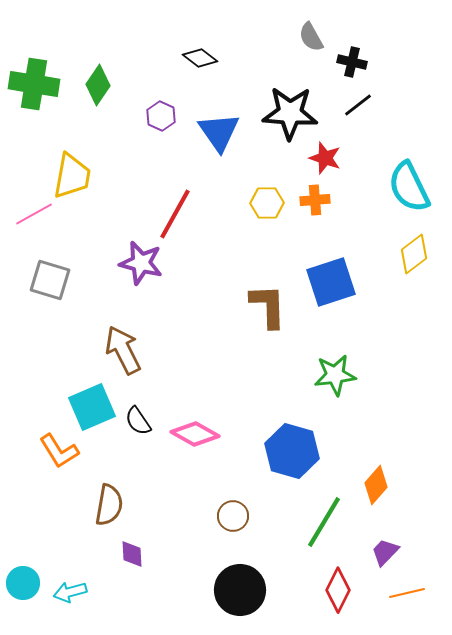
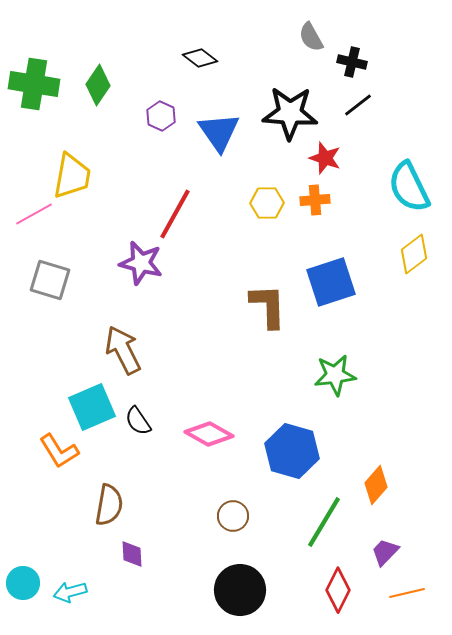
pink diamond: moved 14 px right
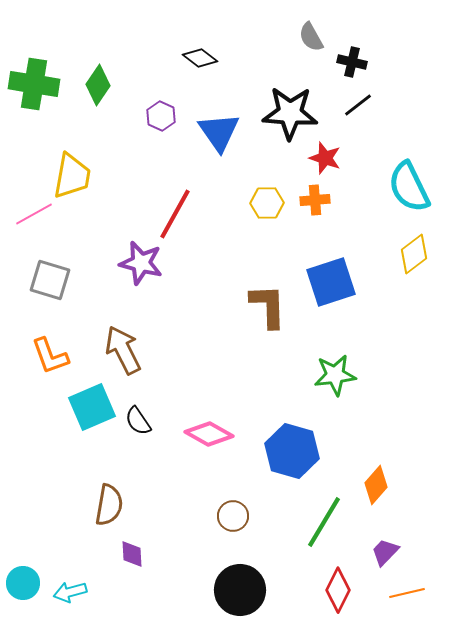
orange L-shape: moved 9 px left, 95 px up; rotated 12 degrees clockwise
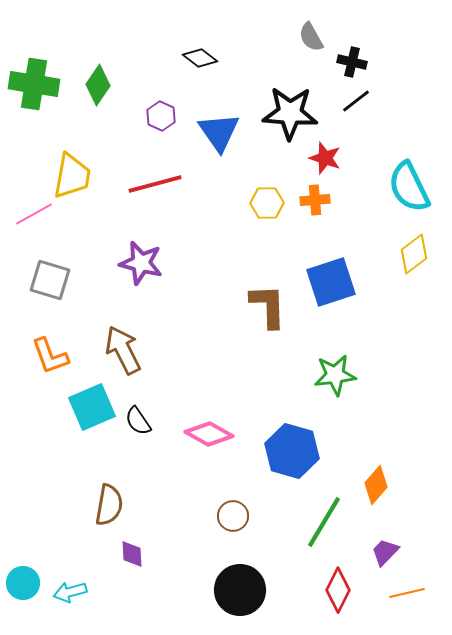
black line: moved 2 px left, 4 px up
red line: moved 20 px left, 30 px up; rotated 46 degrees clockwise
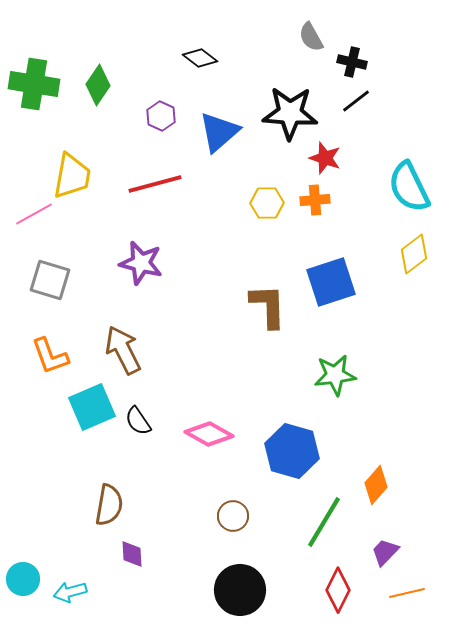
blue triangle: rotated 24 degrees clockwise
cyan circle: moved 4 px up
